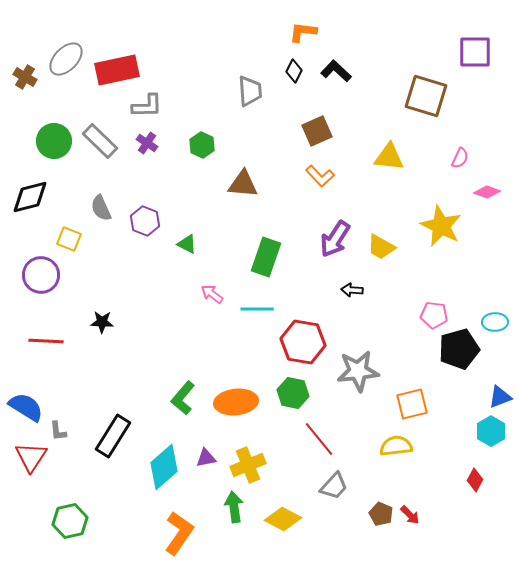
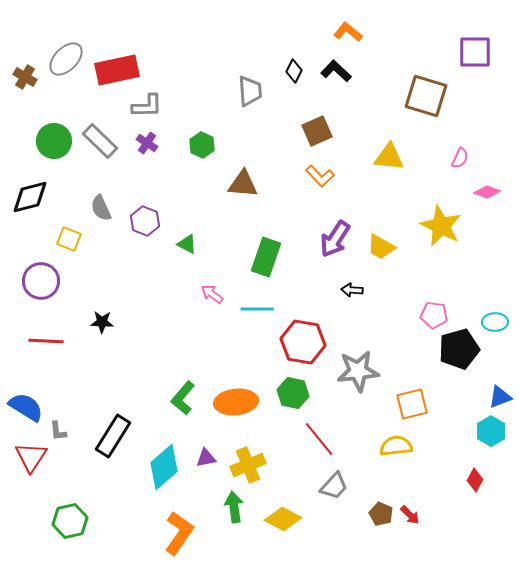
orange L-shape at (303, 32): moved 45 px right; rotated 32 degrees clockwise
purple circle at (41, 275): moved 6 px down
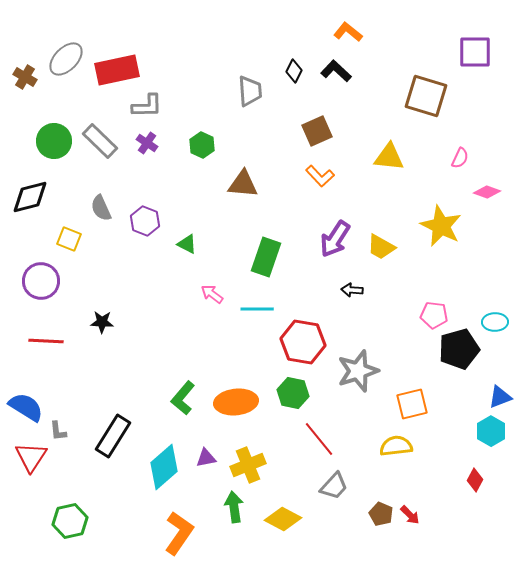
gray star at (358, 371): rotated 12 degrees counterclockwise
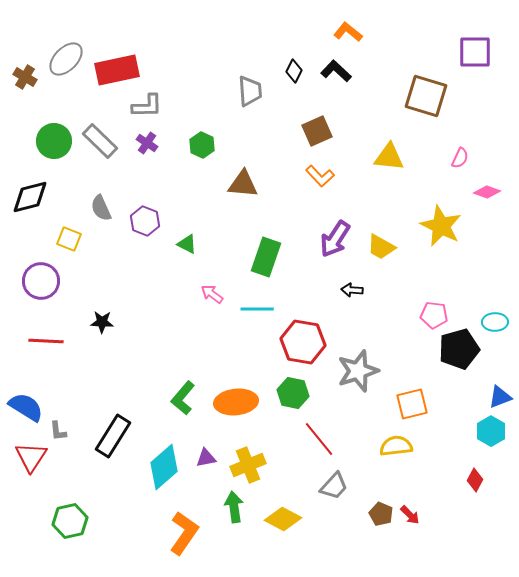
orange L-shape at (179, 533): moved 5 px right
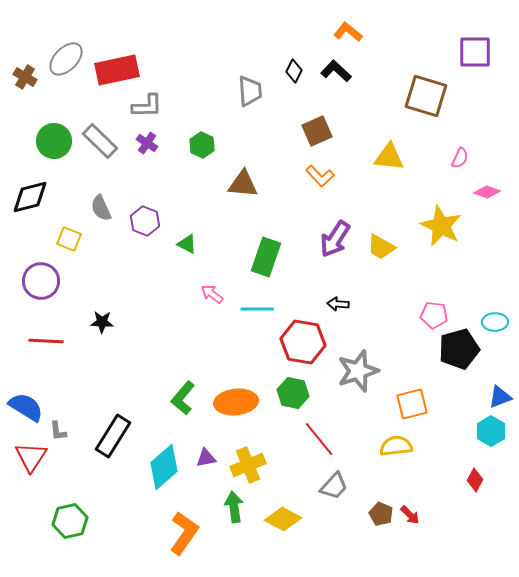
black arrow at (352, 290): moved 14 px left, 14 px down
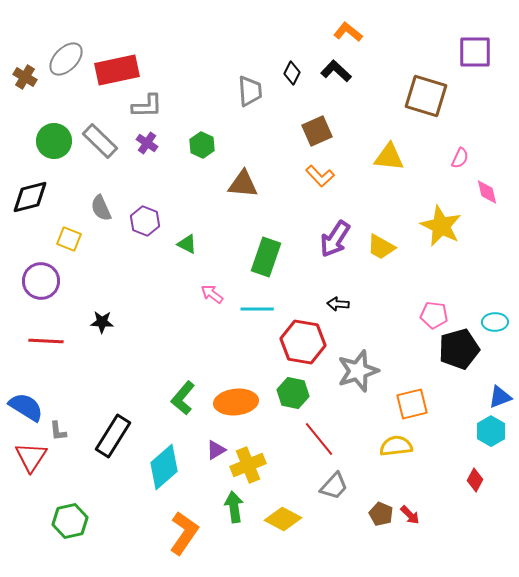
black diamond at (294, 71): moved 2 px left, 2 px down
pink diamond at (487, 192): rotated 56 degrees clockwise
purple triangle at (206, 458): moved 10 px right, 8 px up; rotated 20 degrees counterclockwise
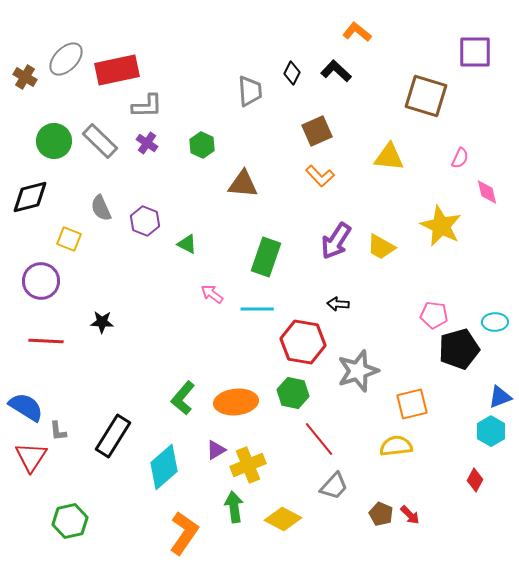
orange L-shape at (348, 32): moved 9 px right
purple arrow at (335, 239): moved 1 px right, 2 px down
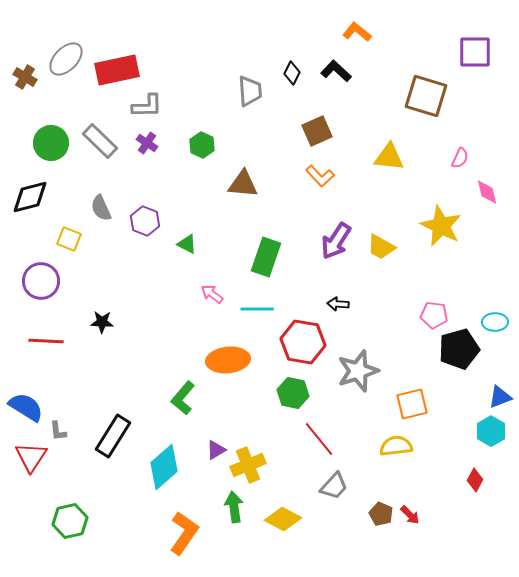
green circle at (54, 141): moved 3 px left, 2 px down
orange ellipse at (236, 402): moved 8 px left, 42 px up
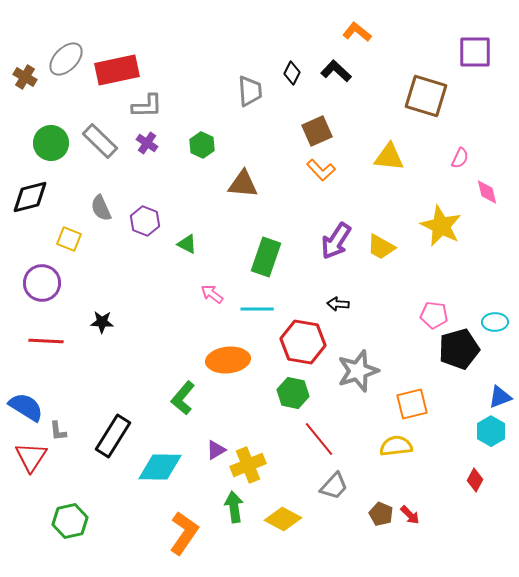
orange L-shape at (320, 176): moved 1 px right, 6 px up
purple circle at (41, 281): moved 1 px right, 2 px down
cyan diamond at (164, 467): moved 4 px left; rotated 42 degrees clockwise
